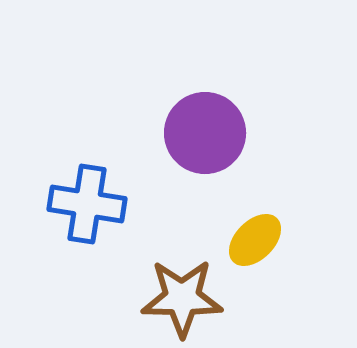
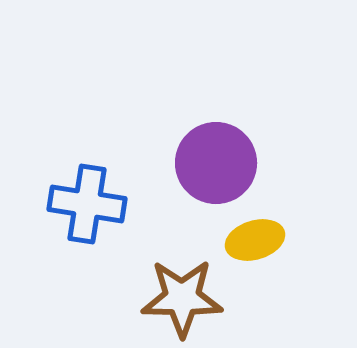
purple circle: moved 11 px right, 30 px down
yellow ellipse: rotated 28 degrees clockwise
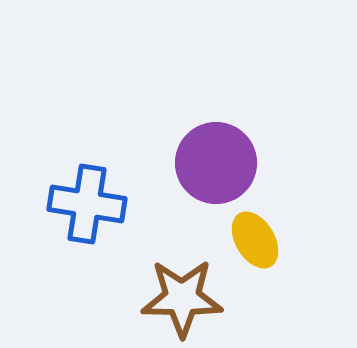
yellow ellipse: rotated 76 degrees clockwise
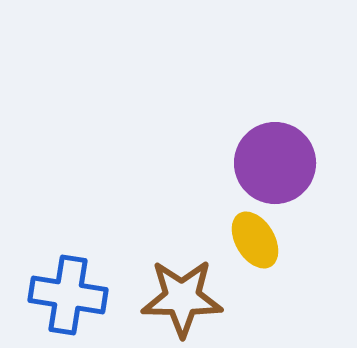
purple circle: moved 59 px right
blue cross: moved 19 px left, 91 px down
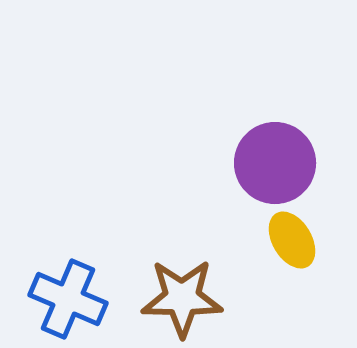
yellow ellipse: moved 37 px right
blue cross: moved 4 px down; rotated 14 degrees clockwise
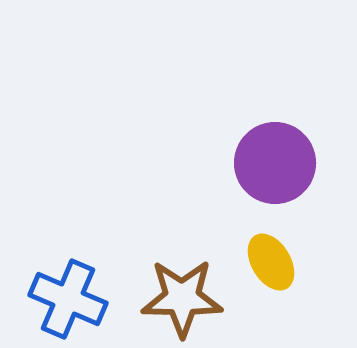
yellow ellipse: moved 21 px left, 22 px down
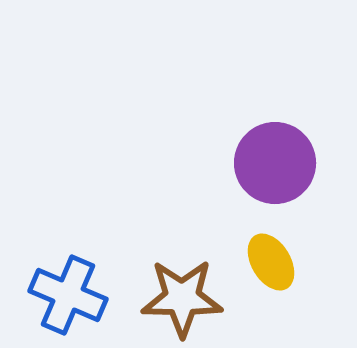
blue cross: moved 4 px up
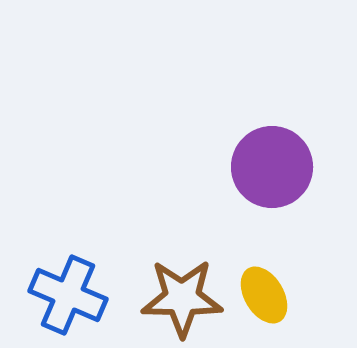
purple circle: moved 3 px left, 4 px down
yellow ellipse: moved 7 px left, 33 px down
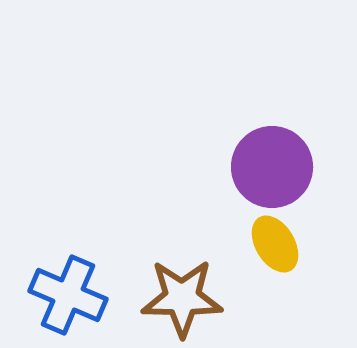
yellow ellipse: moved 11 px right, 51 px up
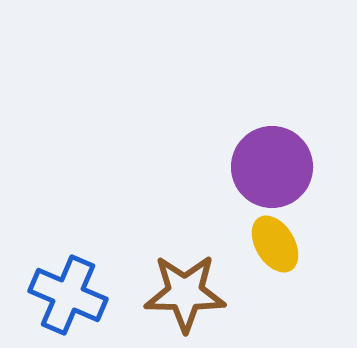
brown star: moved 3 px right, 5 px up
